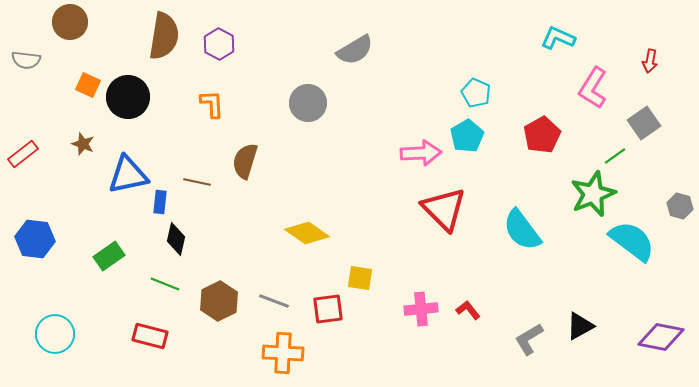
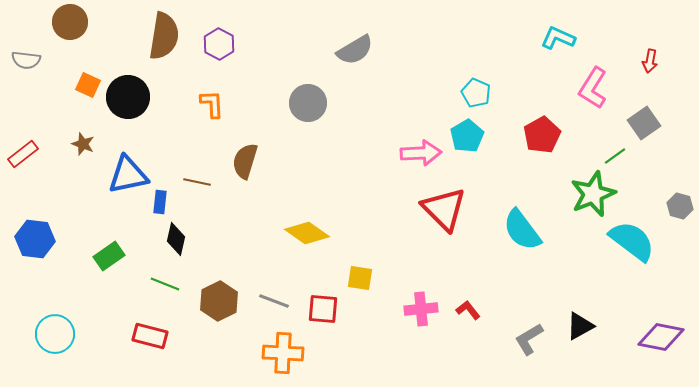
red square at (328, 309): moved 5 px left; rotated 12 degrees clockwise
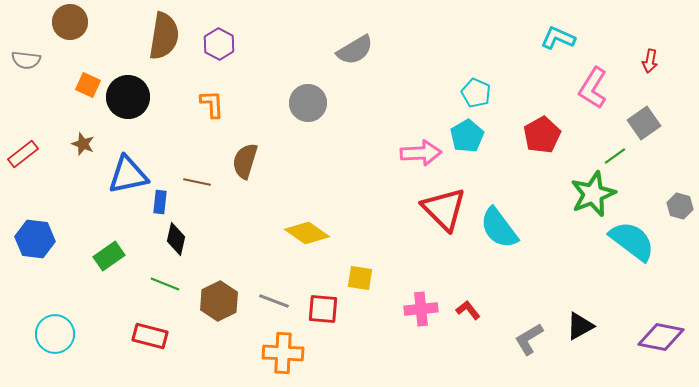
cyan semicircle at (522, 230): moved 23 px left, 2 px up
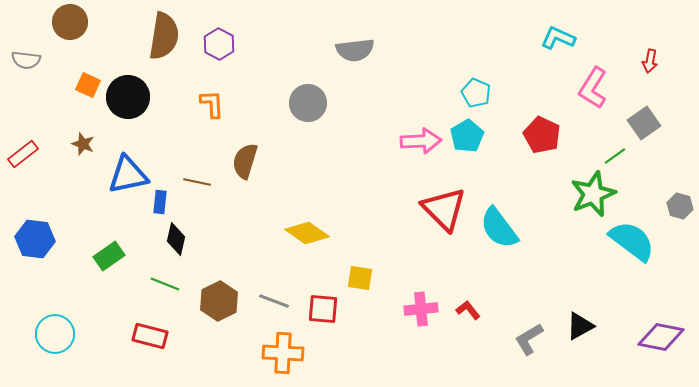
gray semicircle at (355, 50): rotated 24 degrees clockwise
red pentagon at (542, 135): rotated 18 degrees counterclockwise
pink arrow at (421, 153): moved 12 px up
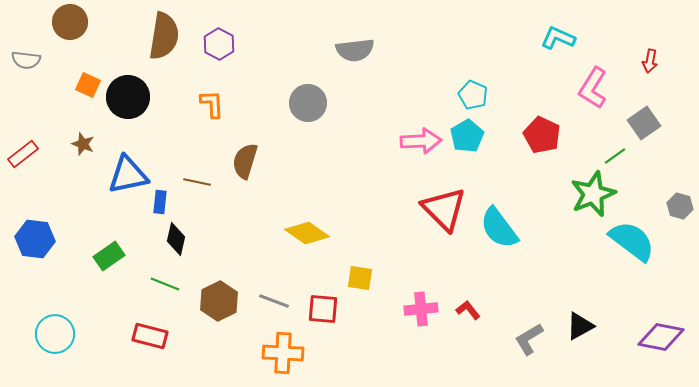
cyan pentagon at (476, 93): moved 3 px left, 2 px down
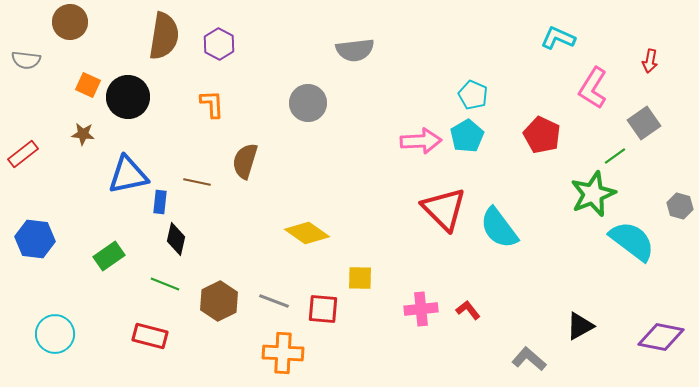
brown star at (83, 144): moved 10 px up; rotated 15 degrees counterclockwise
yellow square at (360, 278): rotated 8 degrees counterclockwise
gray L-shape at (529, 339): moved 20 px down; rotated 72 degrees clockwise
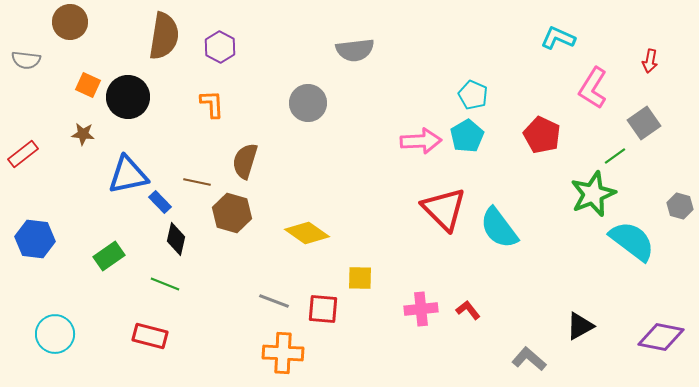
purple hexagon at (219, 44): moved 1 px right, 3 px down
blue rectangle at (160, 202): rotated 50 degrees counterclockwise
brown hexagon at (219, 301): moved 13 px right, 88 px up; rotated 18 degrees counterclockwise
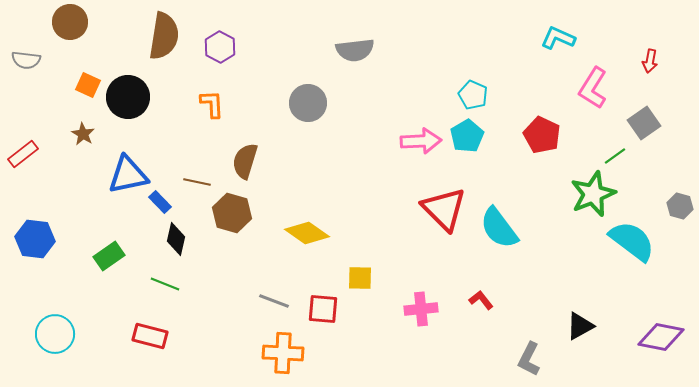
brown star at (83, 134): rotated 25 degrees clockwise
red L-shape at (468, 310): moved 13 px right, 10 px up
gray L-shape at (529, 359): rotated 104 degrees counterclockwise
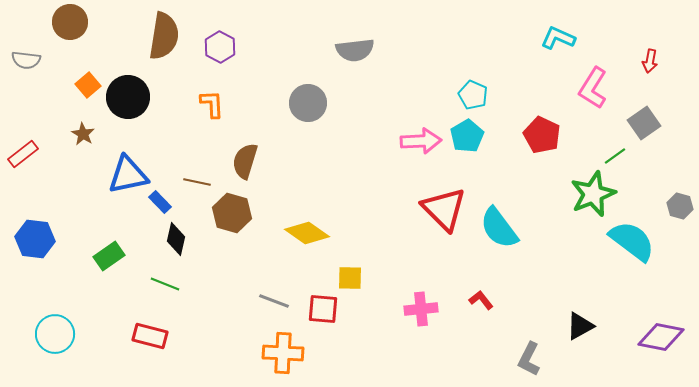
orange square at (88, 85): rotated 25 degrees clockwise
yellow square at (360, 278): moved 10 px left
